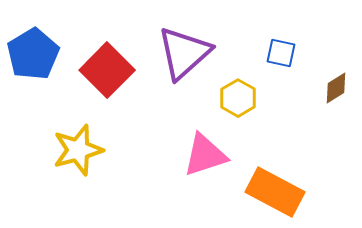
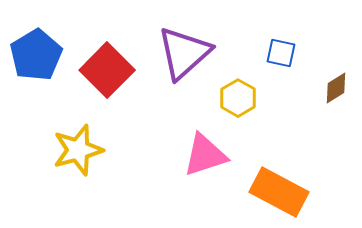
blue pentagon: moved 3 px right, 1 px down
orange rectangle: moved 4 px right
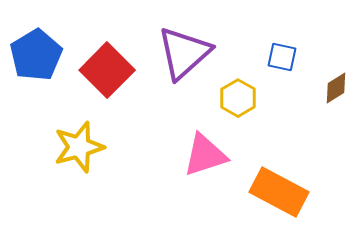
blue square: moved 1 px right, 4 px down
yellow star: moved 1 px right, 3 px up
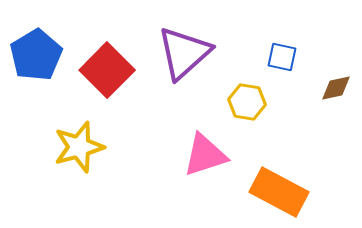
brown diamond: rotated 20 degrees clockwise
yellow hexagon: moved 9 px right, 4 px down; rotated 21 degrees counterclockwise
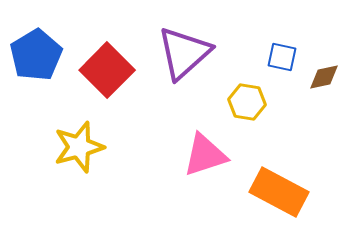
brown diamond: moved 12 px left, 11 px up
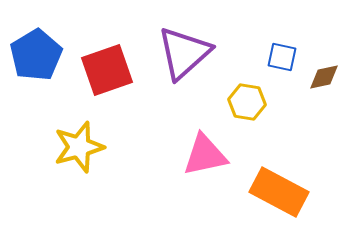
red square: rotated 26 degrees clockwise
pink triangle: rotated 6 degrees clockwise
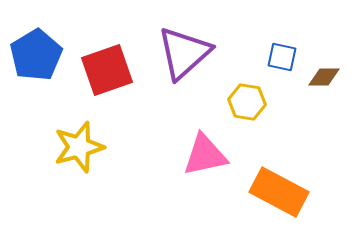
brown diamond: rotated 12 degrees clockwise
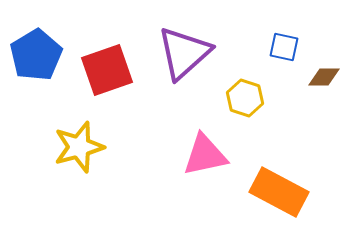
blue square: moved 2 px right, 10 px up
yellow hexagon: moved 2 px left, 4 px up; rotated 9 degrees clockwise
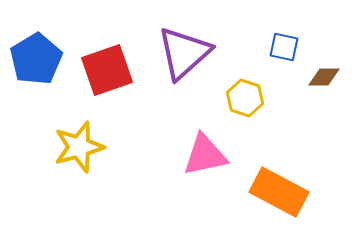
blue pentagon: moved 4 px down
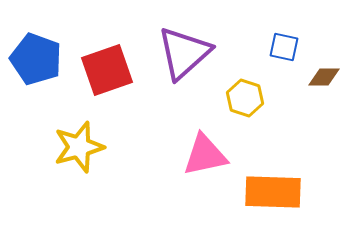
blue pentagon: rotated 21 degrees counterclockwise
orange rectangle: moved 6 px left; rotated 26 degrees counterclockwise
